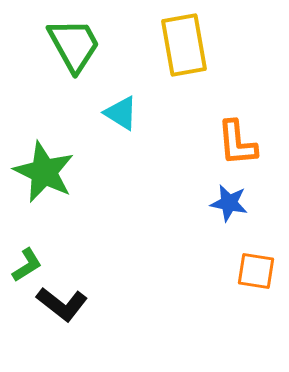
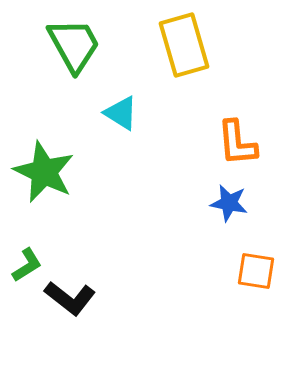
yellow rectangle: rotated 6 degrees counterclockwise
black L-shape: moved 8 px right, 6 px up
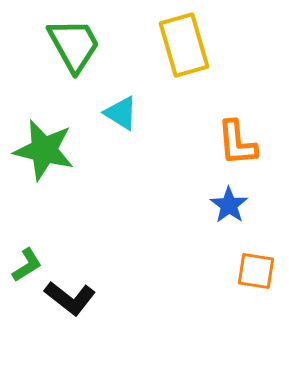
green star: moved 22 px up; rotated 12 degrees counterclockwise
blue star: moved 2 px down; rotated 24 degrees clockwise
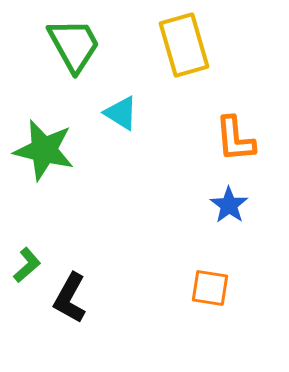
orange L-shape: moved 2 px left, 4 px up
green L-shape: rotated 9 degrees counterclockwise
orange square: moved 46 px left, 17 px down
black L-shape: rotated 81 degrees clockwise
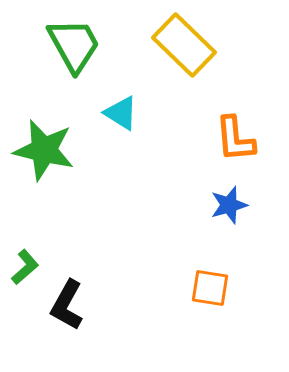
yellow rectangle: rotated 30 degrees counterclockwise
blue star: rotated 21 degrees clockwise
green L-shape: moved 2 px left, 2 px down
black L-shape: moved 3 px left, 7 px down
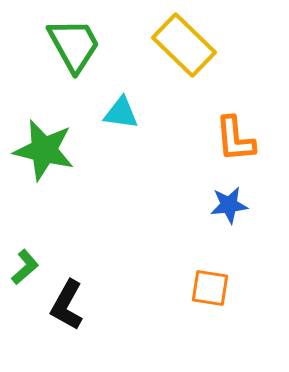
cyan triangle: rotated 24 degrees counterclockwise
blue star: rotated 9 degrees clockwise
